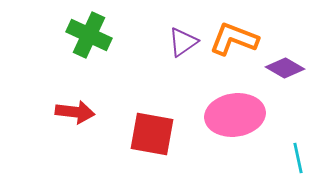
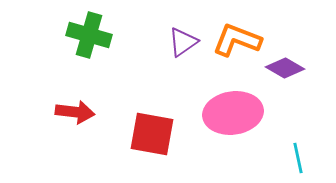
green cross: rotated 9 degrees counterclockwise
orange L-shape: moved 3 px right, 1 px down
pink ellipse: moved 2 px left, 2 px up
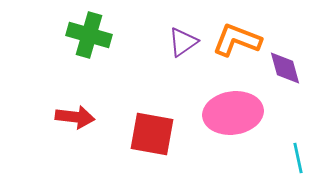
purple diamond: rotated 45 degrees clockwise
red arrow: moved 5 px down
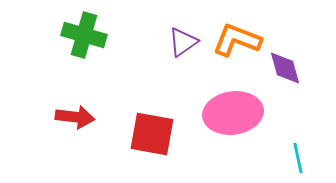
green cross: moved 5 px left
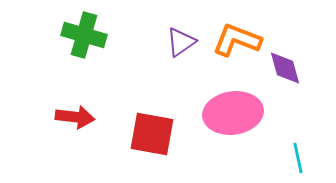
purple triangle: moved 2 px left
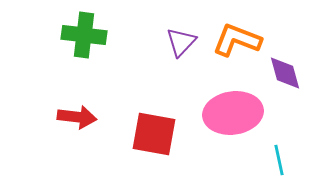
green cross: rotated 9 degrees counterclockwise
purple triangle: rotated 12 degrees counterclockwise
purple diamond: moved 5 px down
red arrow: moved 2 px right
red square: moved 2 px right
cyan line: moved 19 px left, 2 px down
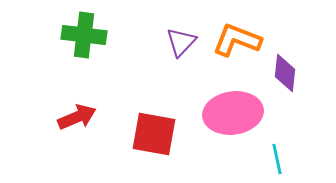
purple diamond: rotated 21 degrees clockwise
red arrow: rotated 30 degrees counterclockwise
cyan line: moved 2 px left, 1 px up
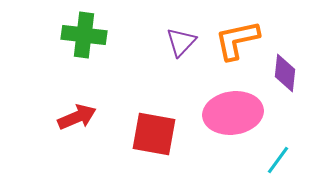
orange L-shape: rotated 33 degrees counterclockwise
cyan line: moved 1 px right, 1 px down; rotated 48 degrees clockwise
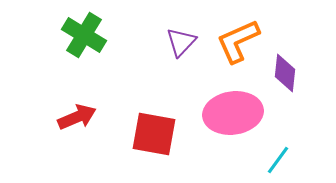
green cross: rotated 24 degrees clockwise
orange L-shape: moved 1 px right, 1 px down; rotated 12 degrees counterclockwise
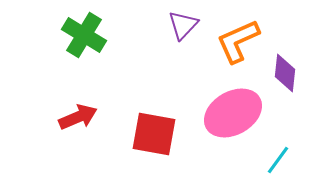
purple triangle: moved 2 px right, 17 px up
pink ellipse: rotated 22 degrees counterclockwise
red arrow: moved 1 px right
